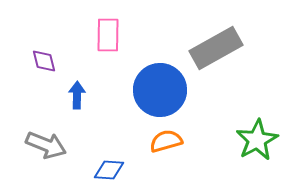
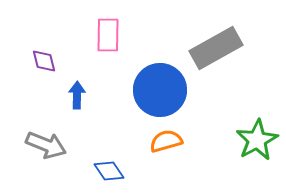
blue diamond: moved 1 px down; rotated 52 degrees clockwise
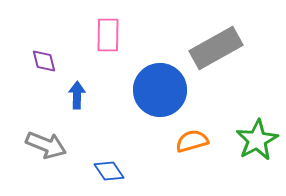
orange semicircle: moved 26 px right
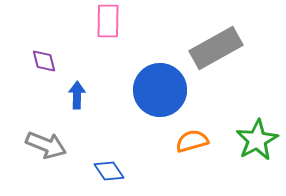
pink rectangle: moved 14 px up
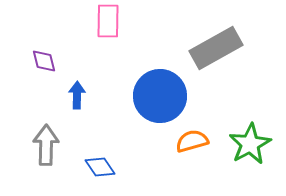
blue circle: moved 6 px down
green star: moved 7 px left, 4 px down
gray arrow: rotated 111 degrees counterclockwise
blue diamond: moved 9 px left, 4 px up
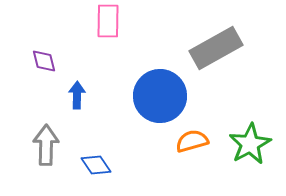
blue diamond: moved 4 px left, 2 px up
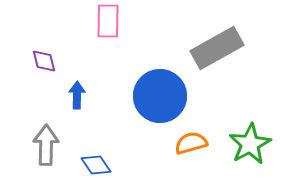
gray rectangle: moved 1 px right
orange semicircle: moved 1 px left, 2 px down
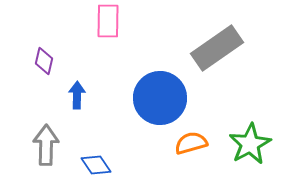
gray rectangle: rotated 6 degrees counterclockwise
purple diamond: rotated 28 degrees clockwise
blue circle: moved 2 px down
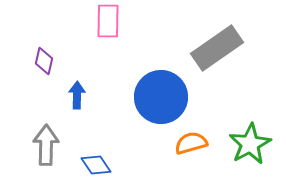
blue circle: moved 1 px right, 1 px up
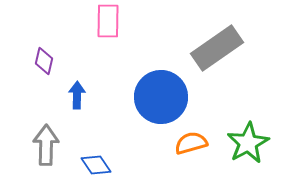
green star: moved 2 px left, 1 px up
